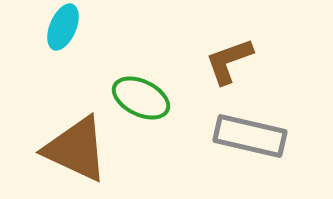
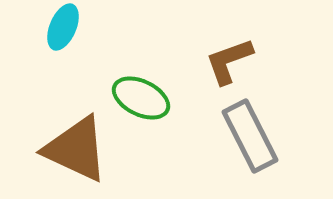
gray rectangle: rotated 50 degrees clockwise
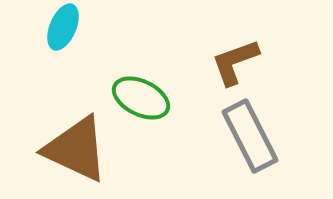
brown L-shape: moved 6 px right, 1 px down
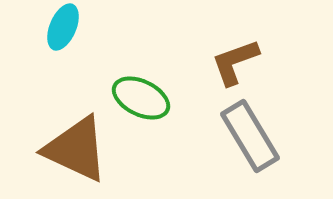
gray rectangle: rotated 4 degrees counterclockwise
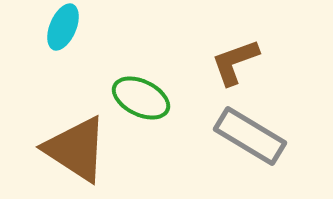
gray rectangle: rotated 28 degrees counterclockwise
brown triangle: rotated 8 degrees clockwise
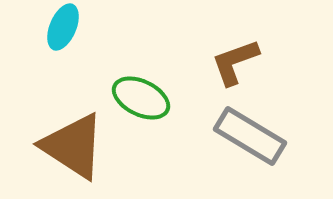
brown triangle: moved 3 px left, 3 px up
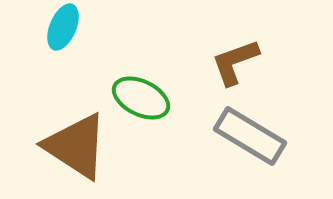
brown triangle: moved 3 px right
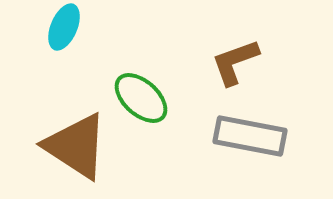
cyan ellipse: moved 1 px right
green ellipse: rotated 16 degrees clockwise
gray rectangle: rotated 20 degrees counterclockwise
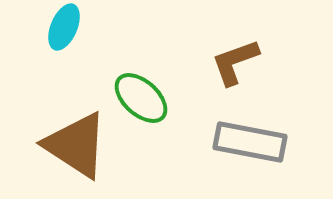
gray rectangle: moved 6 px down
brown triangle: moved 1 px up
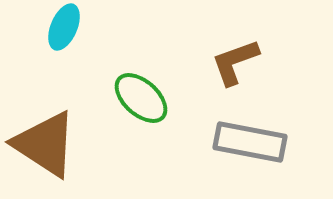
brown triangle: moved 31 px left, 1 px up
